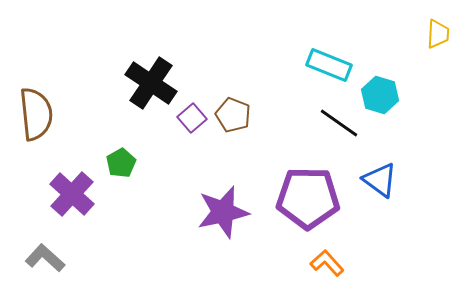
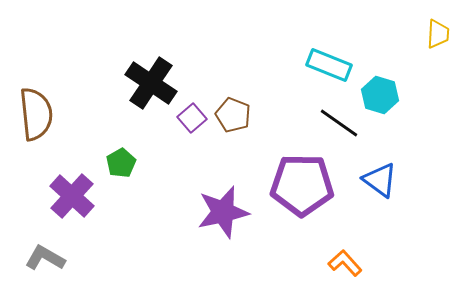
purple cross: moved 2 px down
purple pentagon: moved 6 px left, 13 px up
gray L-shape: rotated 12 degrees counterclockwise
orange L-shape: moved 18 px right
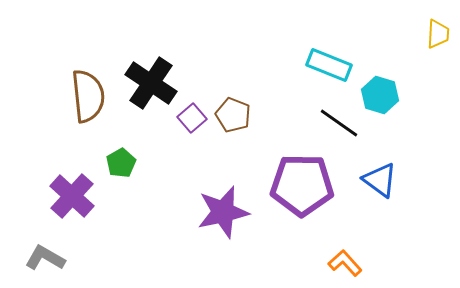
brown semicircle: moved 52 px right, 18 px up
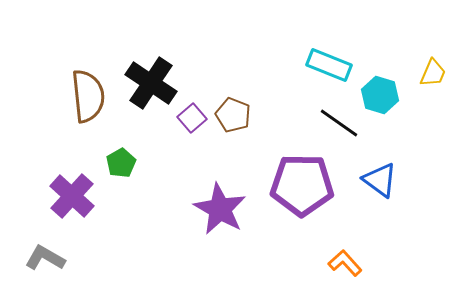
yellow trapezoid: moved 5 px left, 39 px down; rotated 20 degrees clockwise
purple star: moved 3 px left, 3 px up; rotated 30 degrees counterclockwise
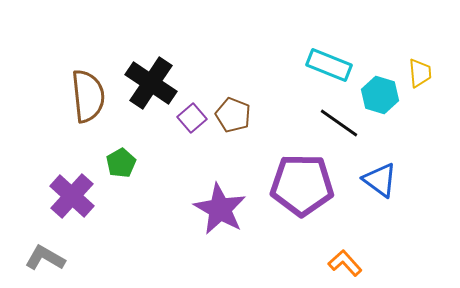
yellow trapezoid: moved 13 px left; rotated 28 degrees counterclockwise
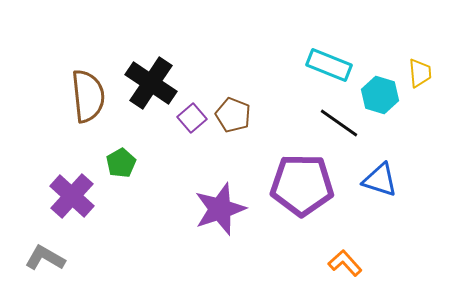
blue triangle: rotated 18 degrees counterclockwise
purple star: rotated 24 degrees clockwise
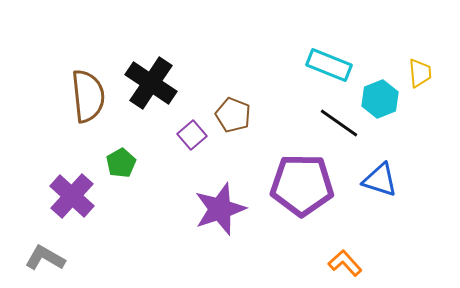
cyan hexagon: moved 4 px down; rotated 21 degrees clockwise
purple square: moved 17 px down
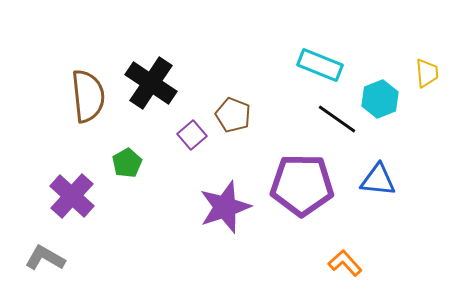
cyan rectangle: moved 9 px left
yellow trapezoid: moved 7 px right
black line: moved 2 px left, 4 px up
green pentagon: moved 6 px right
blue triangle: moved 2 px left; rotated 12 degrees counterclockwise
purple star: moved 5 px right, 2 px up
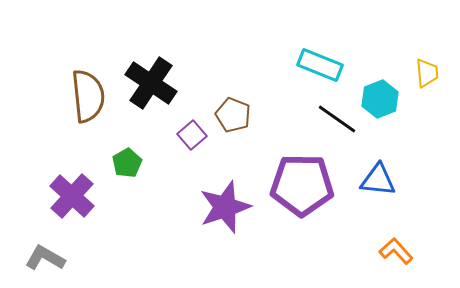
orange L-shape: moved 51 px right, 12 px up
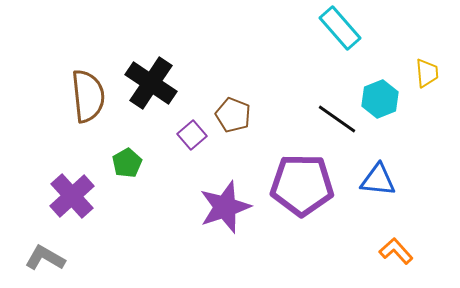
cyan rectangle: moved 20 px right, 37 px up; rotated 27 degrees clockwise
purple cross: rotated 6 degrees clockwise
